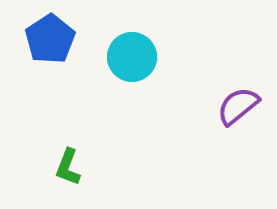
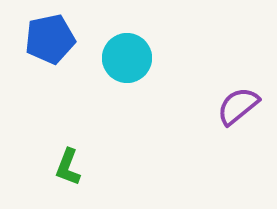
blue pentagon: rotated 21 degrees clockwise
cyan circle: moved 5 px left, 1 px down
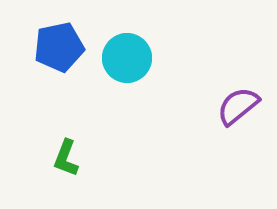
blue pentagon: moved 9 px right, 8 px down
green L-shape: moved 2 px left, 9 px up
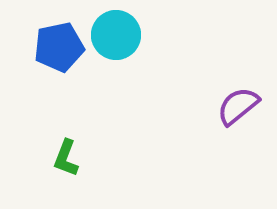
cyan circle: moved 11 px left, 23 px up
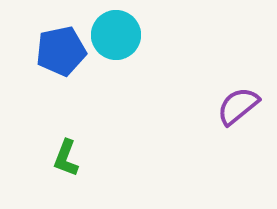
blue pentagon: moved 2 px right, 4 px down
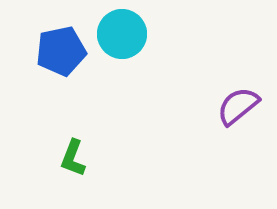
cyan circle: moved 6 px right, 1 px up
green L-shape: moved 7 px right
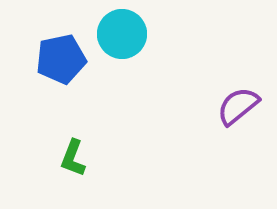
blue pentagon: moved 8 px down
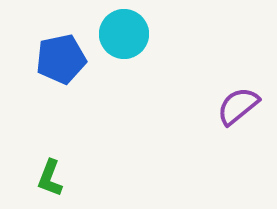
cyan circle: moved 2 px right
green L-shape: moved 23 px left, 20 px down
